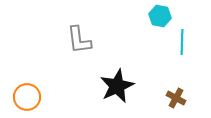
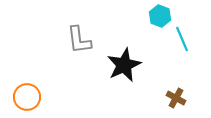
cyan hexagon: rotated 10 degrees clockwise
cyan line: moved 3 px up; rotated 25 degrees counterclockwise
black star: moved 7 px right, 21 px up
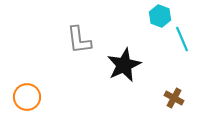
brown cross: moved 2 px left
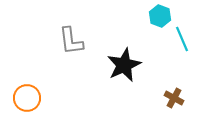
gray L-shape: moved 8 px left, 1 px down
orange circle: moved 1 px down
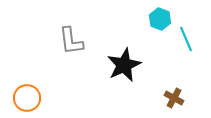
cyan hexagon: moved 3 px down
cyan line: moved 4 px right
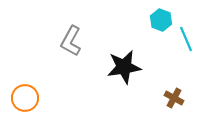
cyan hexagon: moved 1 px right, 1 px down
gray L-shape: rotated 36 degrees clockwise
black star: moved 2 px down; rotated 16 degrees clockwise
orange circle: moved 2 px left
